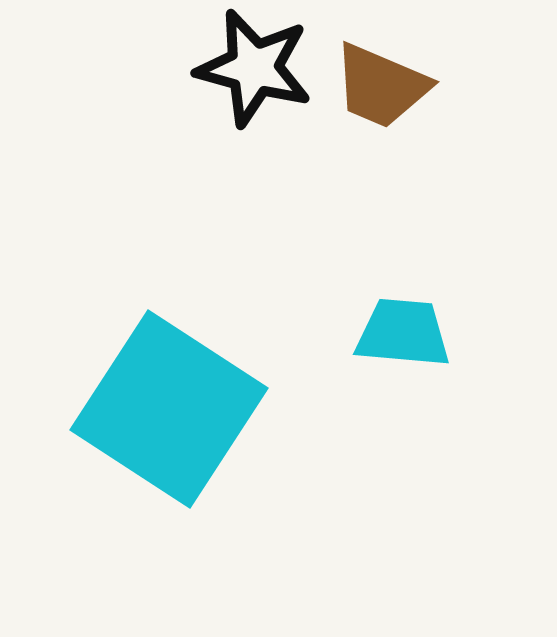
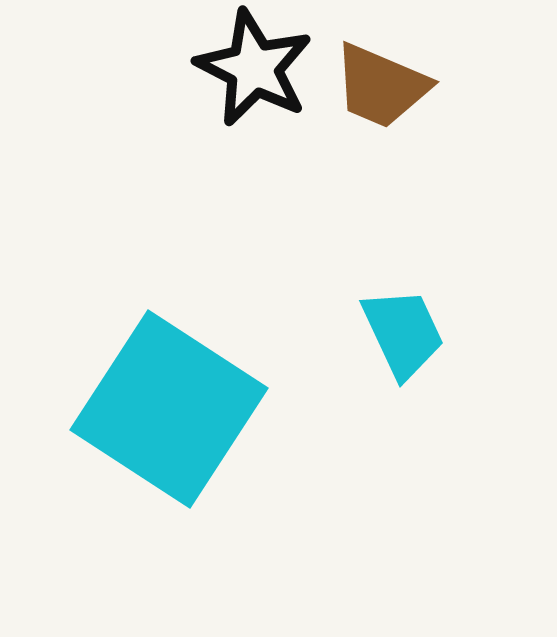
black star: rotated 12 degrees clockwise
cyan trapezoid: rotated 60 degrees clockwise
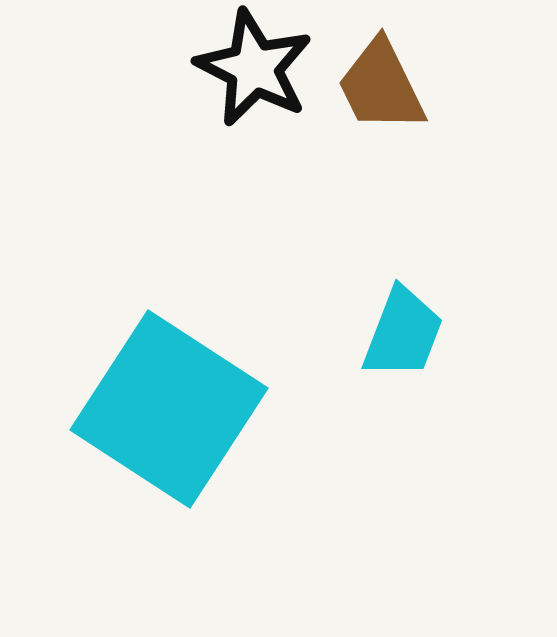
brown trapezoid: rotated 41 degrees clockwise
cyan trapezoid: rotated 46 degrees clockwise
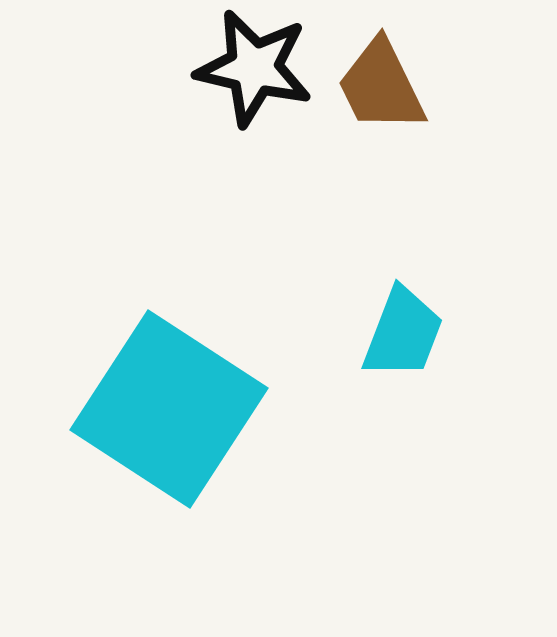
black star: rotated 14 degrees counterclockwise
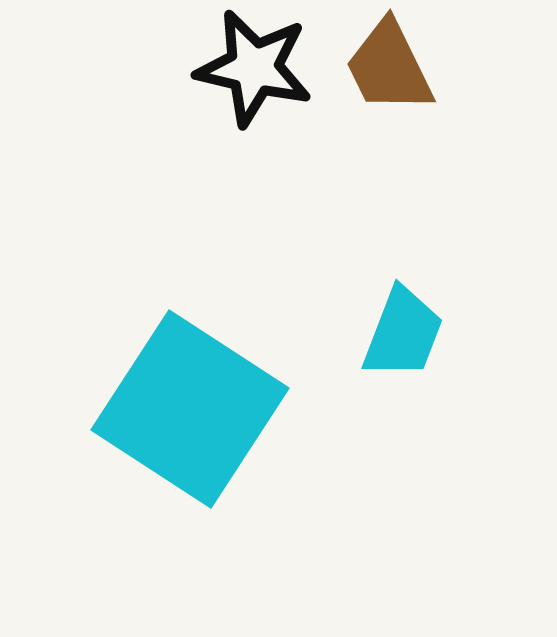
brown trapezoid: moved 8 px right, 19 px up
cyan square: moved 21 px right
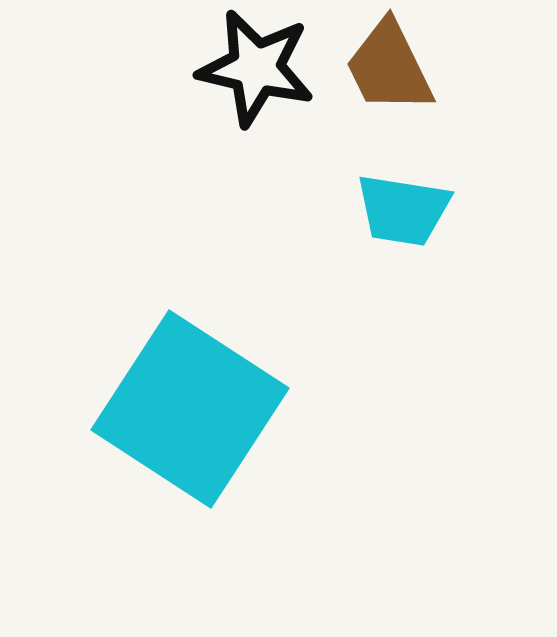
black star: moved 2 px right
cyan trapezoid: moved 123 px up; rotated 78 degrees clockwise
